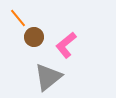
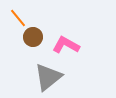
brown circle: moved 1 px left
pink L-shape: rotated 68 degrees clockwise
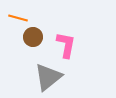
orange line: rotated 36 degrees counterclockwise
pink L-shape: rotated 72 degrees clockwise
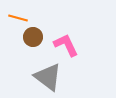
pink L-shape: rotated 36 degrees counterclockwise
gray triangle: rotated 44 degrees counterclockwise
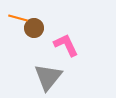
brown circle: moved 1 px right, 9 px up
gray triangle: rotated 32 degrees clockwise
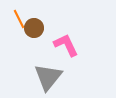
orange line: moved 1 px right, 1 px down; rotated 48 degrees clockwise
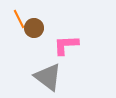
pink L-shape: rotated 68 degrees counterclockwise
gray triangle: rotated 32 degrees counterclockwise
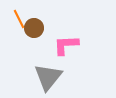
gray triangle: rotated 32 degrees clockwise
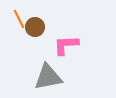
brown circle: moved 1 px right, 1 px up
gray triangle: rotated 40 degrees clockwise
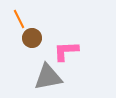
brown circle: moved 3 px left, 11 px down
pink L-shape: moved 6 px down
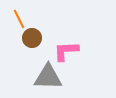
gray triangle: rotated 12 degrees clockwise
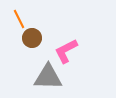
pink L-shape: rotated 24 degrees counterclockwise
